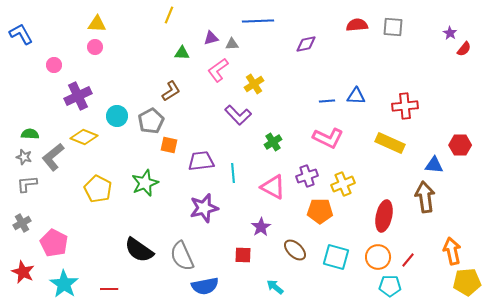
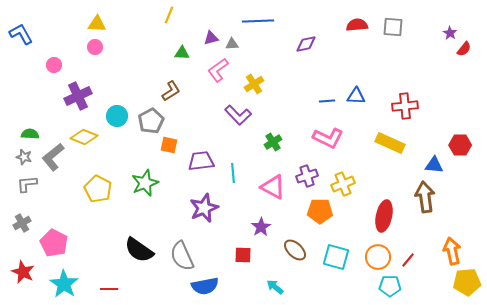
purple star at (204, 208): rotated 8 degrees counterclockwise
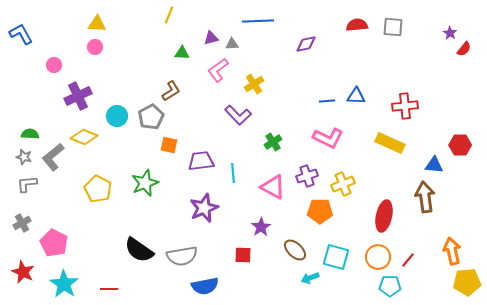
gray pentagon at (151, 121): moved 4 px up
gray semicircle at (182, 256): rotated 76 degrees counterclockwise
cyan arrow at (275, 287): moved 35 px right, 9 px up; rotated 60 degrees counterclockwise
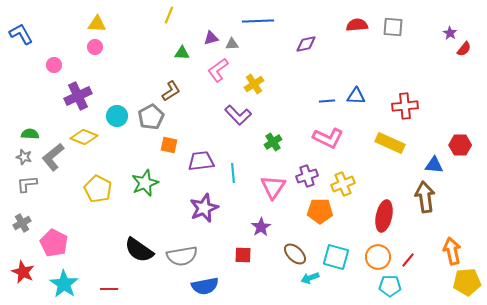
pink triangle at (273, 187): rotated 36 degrees clockwise
brown ellipse at (295, 250): moved 4 px down
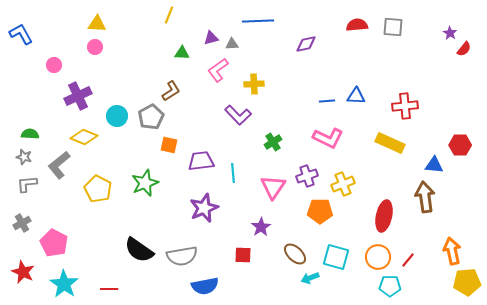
yellow cross at (254, 84): rotated 30 degrees clockwise
gray L-shape at (53, 157): moved 6 px right, 8 px down
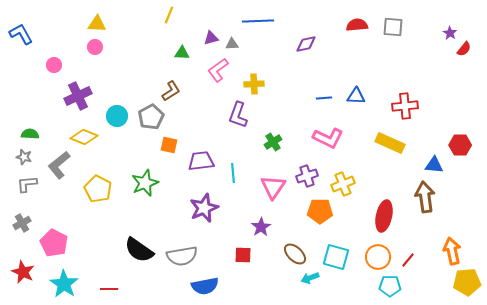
blue line at (327, 101): moved 3 px left, 3 px up
purple L-shape at (238, 115): rotated 64 degrees clockwise
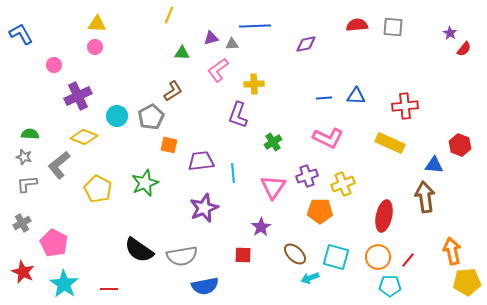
blue line at (258, 21): moved 3 px left, 5 px down
brown L-shape at (171, 91): moved 2 px right
red hexagon at (460, 145): rotated 20 degrees clockwise
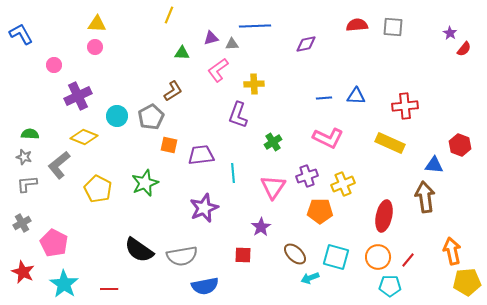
purple trapezoid at (201, 161): moved 6 px up
